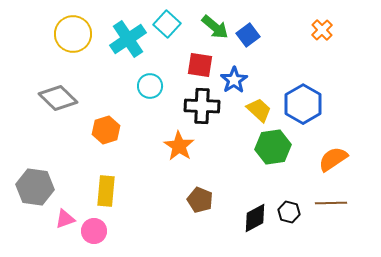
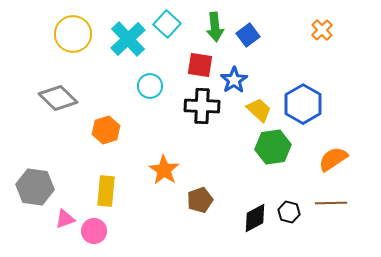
green arrow: rotated 44 degrees clockwise
cyan cross: rotated 9 degrees counterclockwise
orange star: moved 15 px left, 24 px down
brown pentagon: rotated 30 degrees clockwise
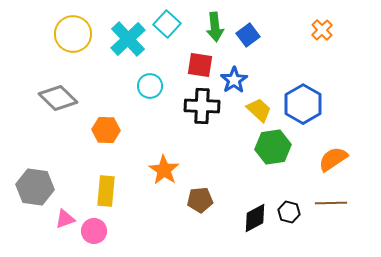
orange hexagon: rotated 20 degrees clockwise
brown pentagon: rotated 15 degrees clockwise
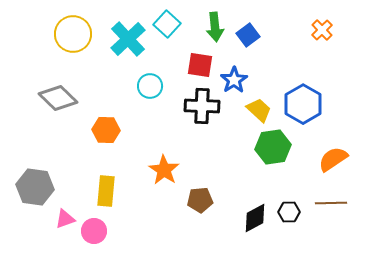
black hexagon: rotated 15 degrees counterclockwise
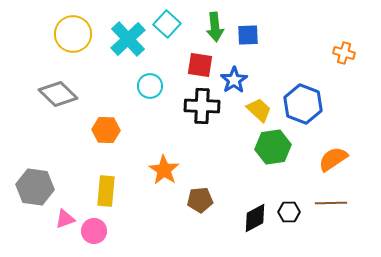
orange cross: moved 22 px right, 23 px down; rotated 30 degrees counterclockwise
blue square: rotated 35 degrees clockwise
gray diamond: moved 4 px up
blue hexagon: rotated 9 degrees counterclockwise
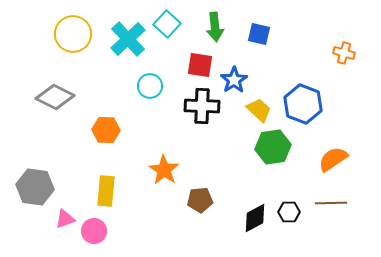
blue square: moved 11 px right, 1 px up; rotated 15 degrees clockwise
gray diamond: moved 3 px left, 3 px down; rotated 18 degrees counterclockwise
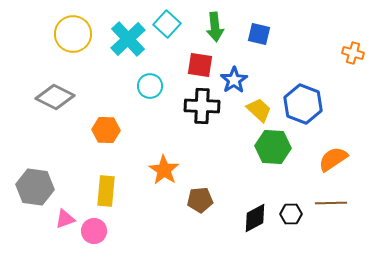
orange cross: moved 9 px right
green hexagon: rotated 12 degrees clockwise
black hexagon: moved 2 px right, 2 px down
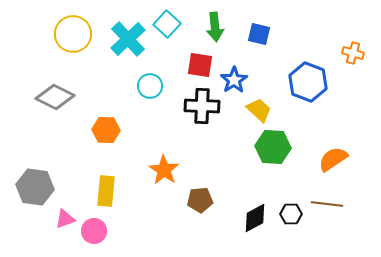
blue hexagon: moved 5 px right, 22 px up
brown line: moved 4 px left, 1 px down; rotated 8 degrees clockwise
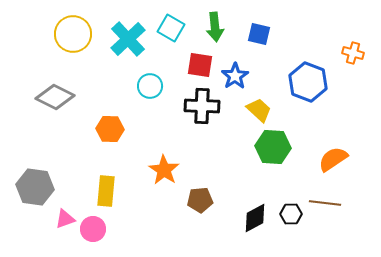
cyan square: moved 4 px right, 4 px down; rotated 12 degrees counterclockwise
blue star: moved 1 px right, 4 px up
orange hexagon: moved 4 px right, 1 px up
brown line: moved 2 px left, 1 px up
pink circle: moved 1 px left, 2 px up
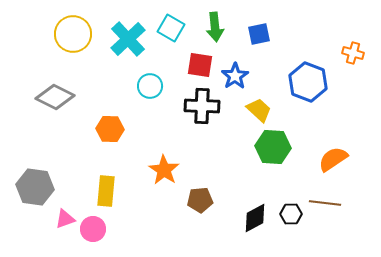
blue square: rotated 25 degrees counterclockwise
